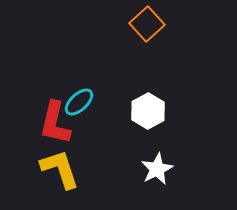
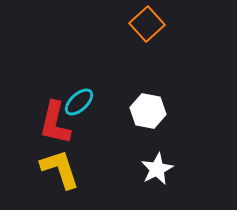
white hexagon: rotated 20 degrees counterclockwise
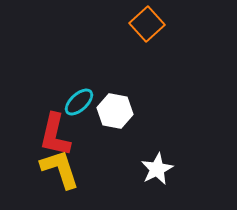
white hexagon: moved 33 px left
red L-shape: moved 12 px down
